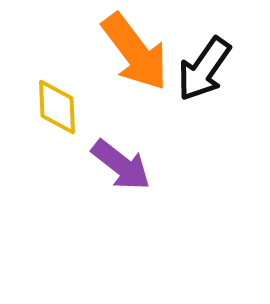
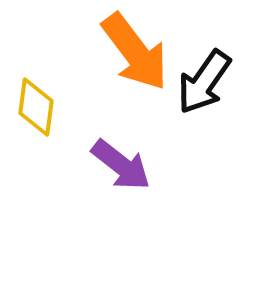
black arrow: moved 13 px down
yellow diamond: moved 21 px left; rotated 10 degrees clockwise
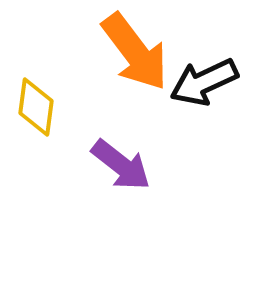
black arrow: rotated 30 degrees clockwise
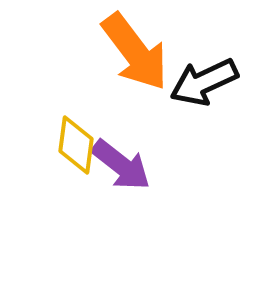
yellow diamond: moved 40 px right, 38 px down
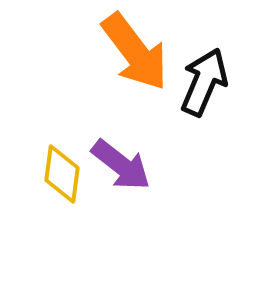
black arrow: rotated 138 degrees clockwise
yellow diamond: moved 14 px left, 29 px down
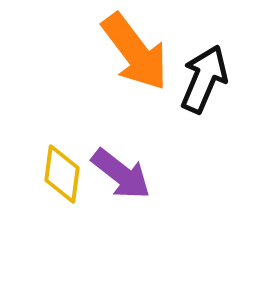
black arrow: moved 3 px up
purple arrow: moved 9 px down
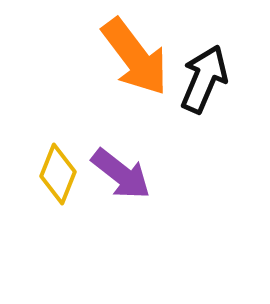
orange arrow: moved 5 px down
yellow diamond: moved 4 px left; rotated 14 degrees clockwise
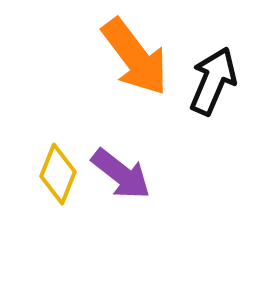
black arrow: moved 9 px right, 2 px down
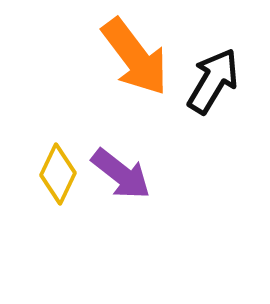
black arrow: rotated 8 degrees clockwise
yellow diamond: rotated 4 degrees clockwise
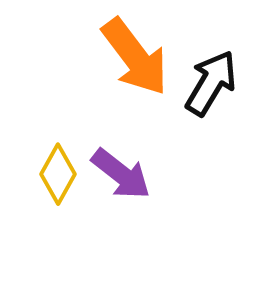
black arrow: moved 2 px left, 2 px down
yellow diamond: rotated 4 degrees clockwise
